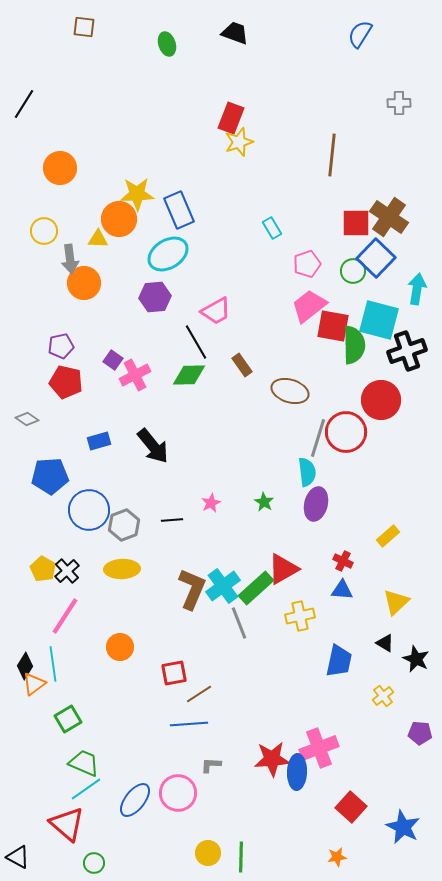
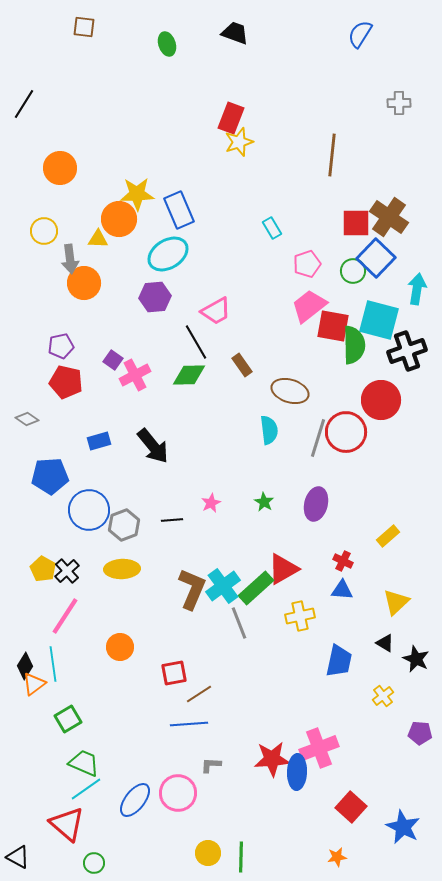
cyan semicircle at (307, 472): moved 38 px left, 42 px up
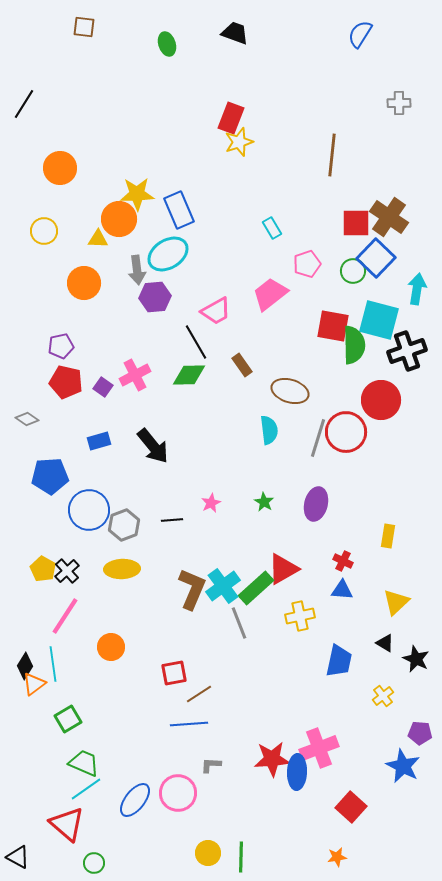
gray arrow at (70, 259): moved 67 px right, 11 px down
pink trapezoid at (309, 306): moved 39 px left, 12 px up
purple square at (113, 360): moved 10 px left, 27 px down
yellow rectangle at (388, 536): rotated 40 degrees counterclockwise
orange circle at (120, 647): moved 9 px left
blue star at (403, 827): moved 61 px up
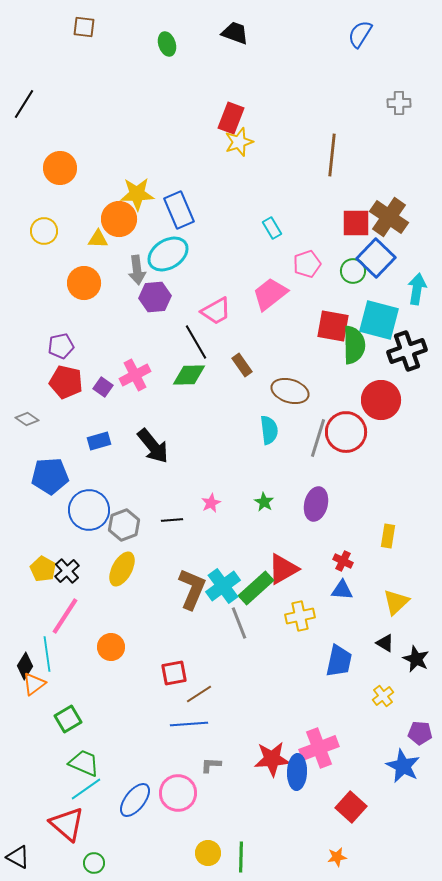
yellow ellipse at (122, 569): rotated 60 degrees counterclockwise
cyan line at (53, 664): moved 6 px left, 10 px up
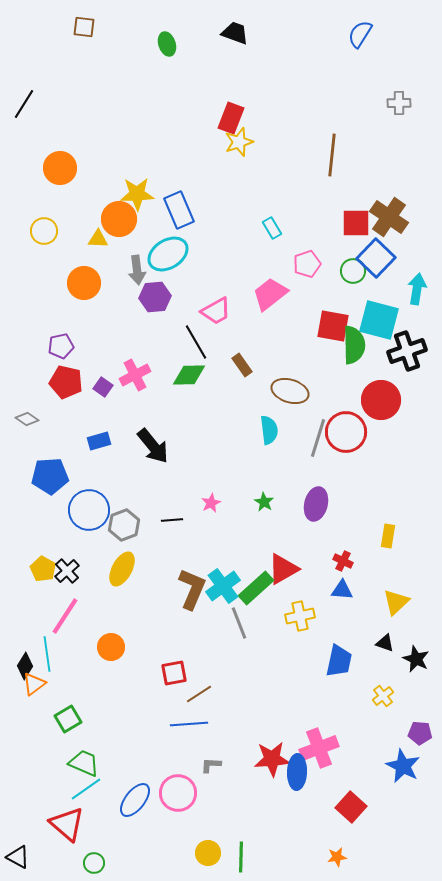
black triangle at (385, 643): rotated 12 degrees counterclockwise
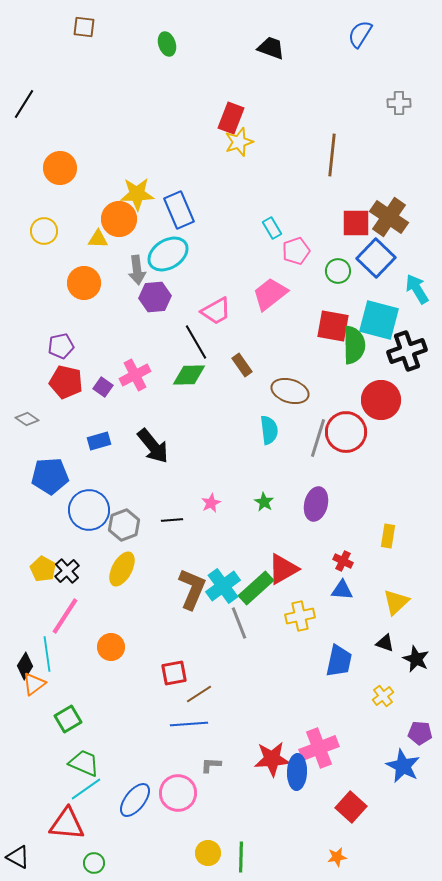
black trapezoid at (235, 33): moved 36 px right, 15 px down
pink pentagon at (307, 264): moved 11 px left, 13 px up
green circle at (353, 271): moved 15 px left
cyan arrow at (417, 289): rotated 40 degrees counterclockwise
red triangle at (67, 824): rotated 36 degrees counterclockwise
